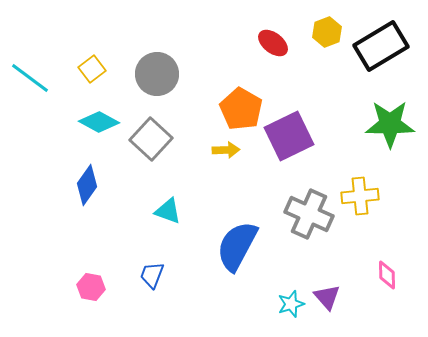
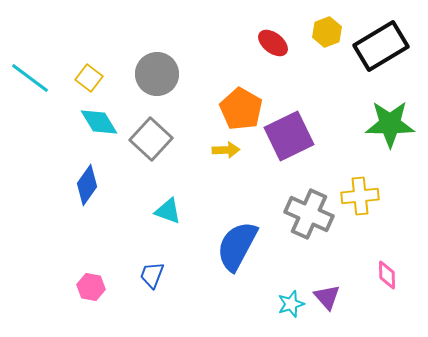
yellow square: moved 3 px left, 9 px down; rotated 16 degrees counterclockwise
cyan diamond: rotated 30 degrees clockwise
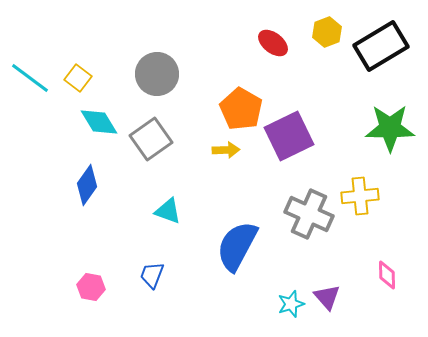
yellow square: moved 11 px left
green star: moved 4 px down
gray square: rotated 12 degrees clockwise
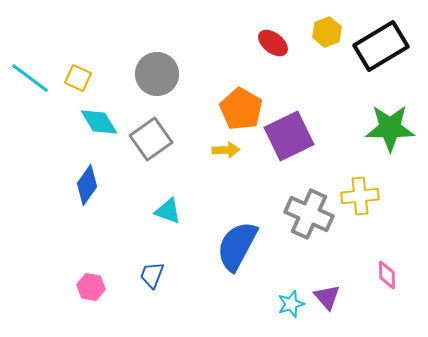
yellow square: rotated 12 degrees counterclockwise
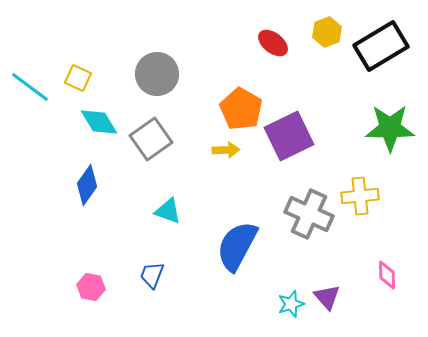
cyan line: moved 9 px down
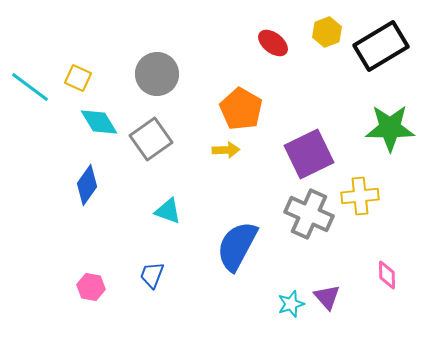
purple square: moved 20 px right, 18 px down
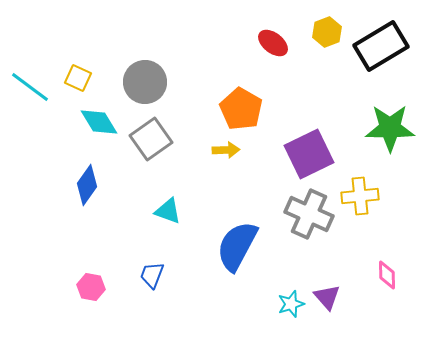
gray circle: moved 12 px left, 8 px down
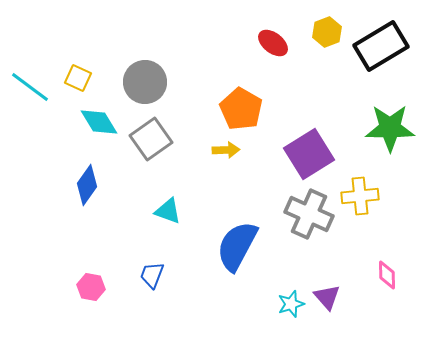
purple square: rotated 6 degrees counterclockwise
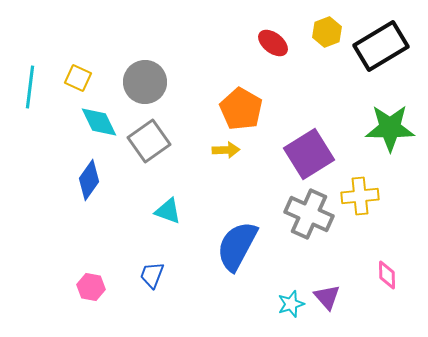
cyan line: rotated 60 degrees clockwise
cyan diamond: rotated 6 degrees clockwise
gray square: moved 2 px left, 2 px down
blue diamond: moved 2 px right, 5 px up
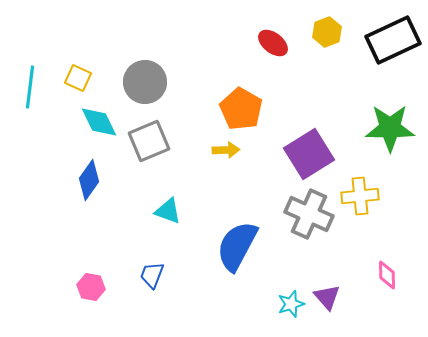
black rectangle: moved 12 px right, 6 px up; rotated 6 degrees clockwise
gray square: rotated 12 degrees clockwise
